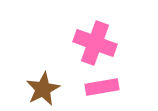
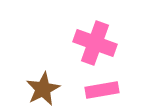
pink rectangle: moved 3 px down
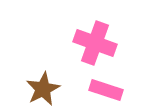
pink rectangle: moved 4 px right; rotated 28 degrees clockwise
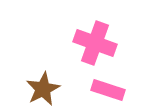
pink rectangle: moved 2 px right
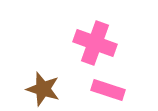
brown star: rotated 28 degrees counterclockwise
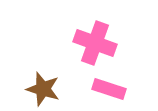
pink rectangle: moved 1 px right, 1 px up
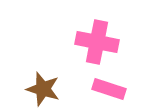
pink cross: moved 2 px right, 1 px up; rotated 9 degrees counterclockwise
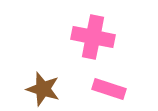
pink cross: moved 4 px left, 5 px up
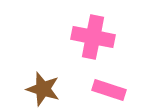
pink rectangle: moved 1 px down
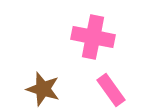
pink rectangle: moved 2 px right; rotated 36 degrees clockwise
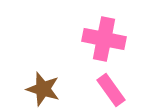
pink cross: moved 11 px right, 2 px down
